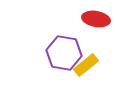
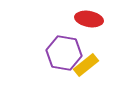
red ellipse: moved 7 px left
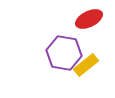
red ellipse: rotated 36 degrees counterclockwise
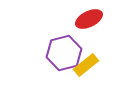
purple hexagon: rotated 24 degrees counterclockwise
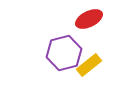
yellow rectangle: moved 3 px right
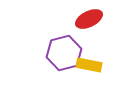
yellow rectangle: rotated 50 degrees clockwise
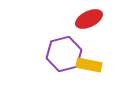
purple hexagon: moved 1 px down
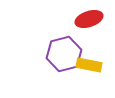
red ellipse: rotated 8 degrees clockwise
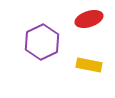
purple hexagon: moved 22 px left, 12 px up; rotated 12 degrees counterclockwise
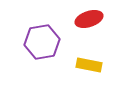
purple hexagon: rotated 16 degrees clockwise
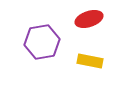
yellow rectangle: moved 1 px right, 4 px up
